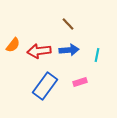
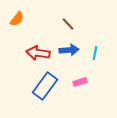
orange semicircle: moved 4 px right, 26 px up
red arrow: moved 1 px left, 2 px down; rotated 15 degrees clockwise
cyan line: moved 2 px left, 2 px up
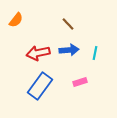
orange semicircle: moved 1 px left, 1 px down
red arrow: rotated 20 degrees counterclockwise
blue rectangle: moved 5 px left
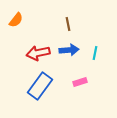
brown line: rotated 32 degrees clockwise
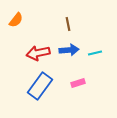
cyan line: rotated 64 degrees clockwise
pink rectangle: moved 2 px left, 1 px down
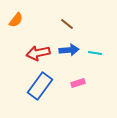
brown line: moved 1 px left; rotated 40 degrees counterclockwise
cyan line: rotated 24 degrees clockwise
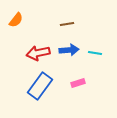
brown line: rotated 48 degrees counterclockwise
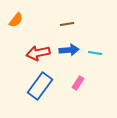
pink rectangle: rotated 40 degrees counterclockwise
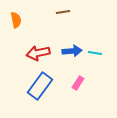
orange semicircle: rotated 49 degrees counterclockwise
brown line: moved 4 px left, 12 px up
blue arrow: moved 3 px right, 1 px down
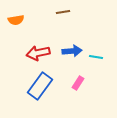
orange semicircle: rotated 91 degrees clockwise
cyan line: moved 1 px right, 4 px down
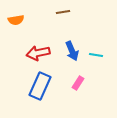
blue arrow: rotated 72 degrees clockwise
cyan line: moved 2 px up
blue rectangle: rotated 12 degrees counterclockwise
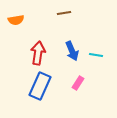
brown line: moved 1 px right, 1 px down
red arrow: rotated 110 degrees clockwise
